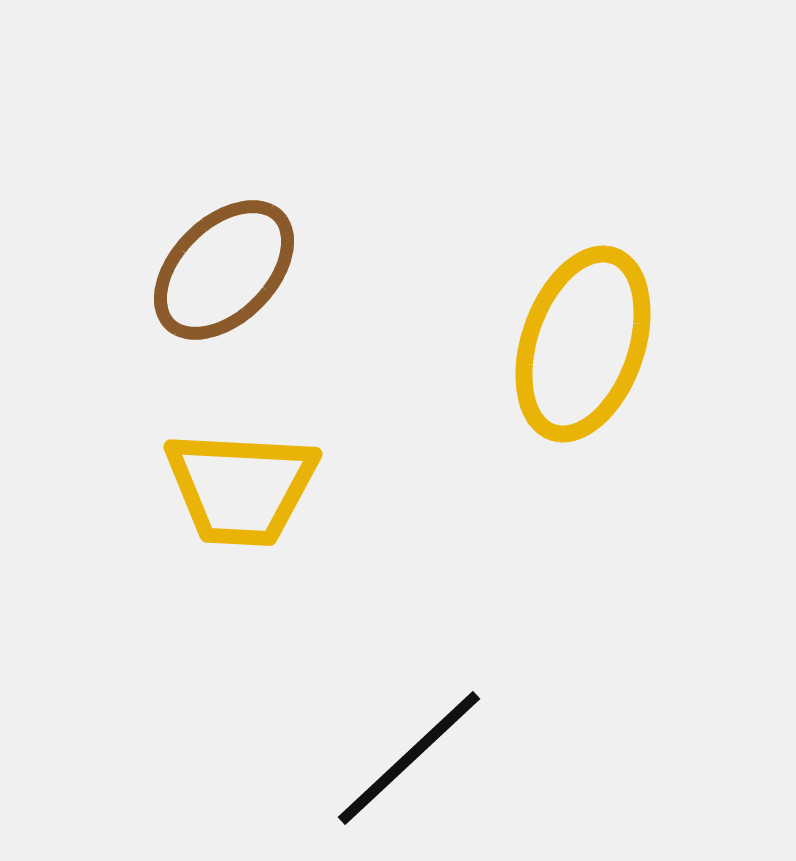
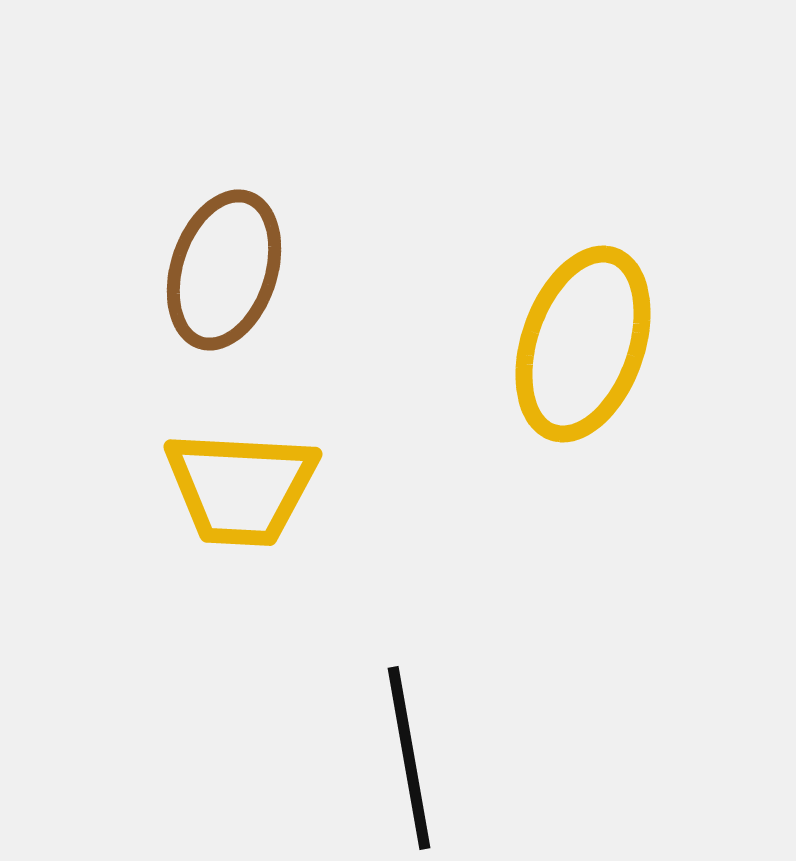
brown ellipse: rotated 27 degrees counterclockwise
black line: rotated 57 degrees counterclockwise
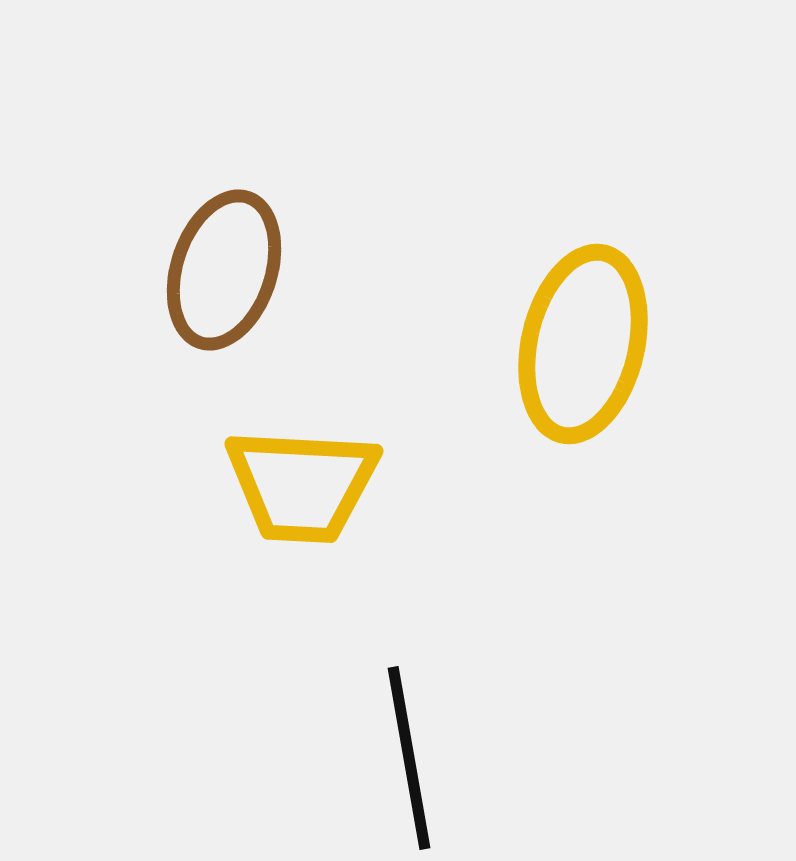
yellow ellipse: rotated 6 degrees counterclockwise
yellow trapezoid: moved 61 px right, 3 px up
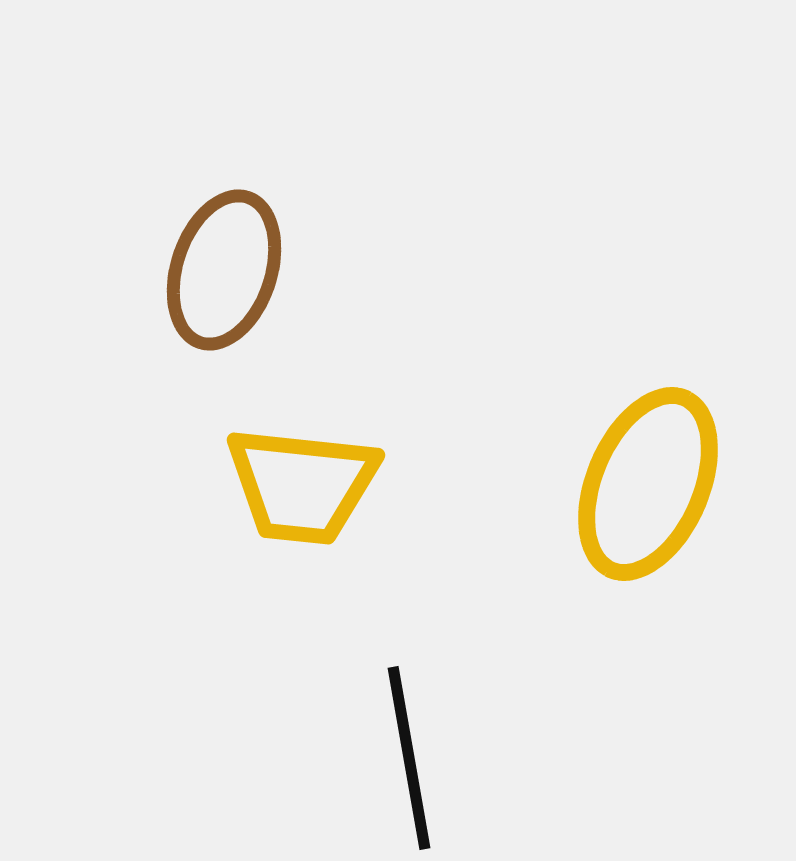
yellow ellipse: moved 65 px right, 140 px down; rotated 10 degrees clockwise
yellow trapezoid: rotated 3 degrees clockwise
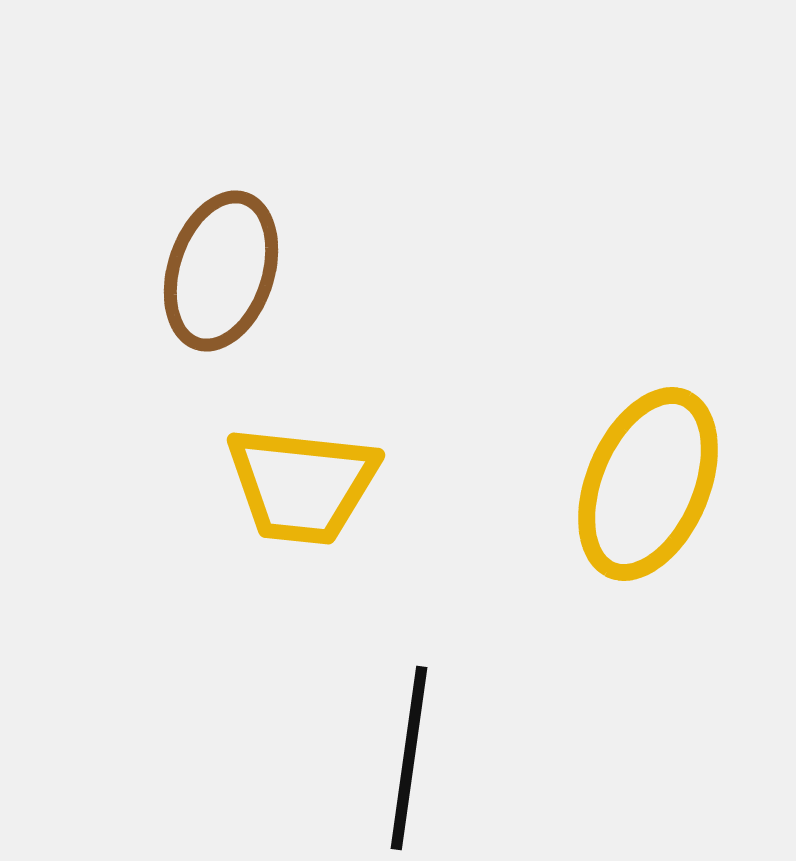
brown ellipse: moved 3 px left, 1 px down
black line: rotated 18 degrees clockwise
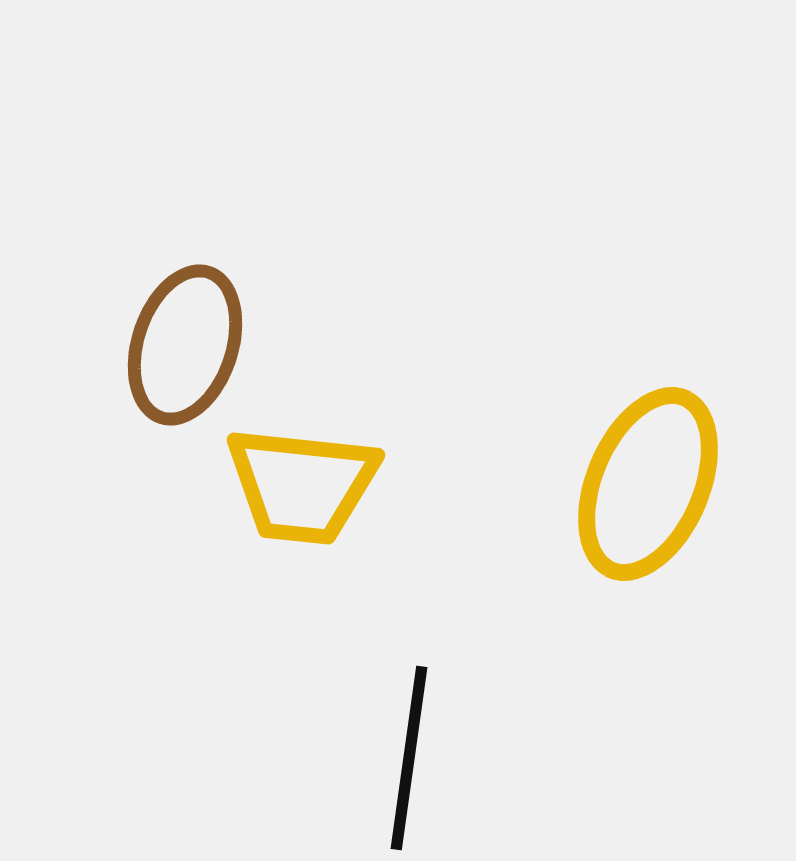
brown ellipse: moved 36 px left, 74 px down
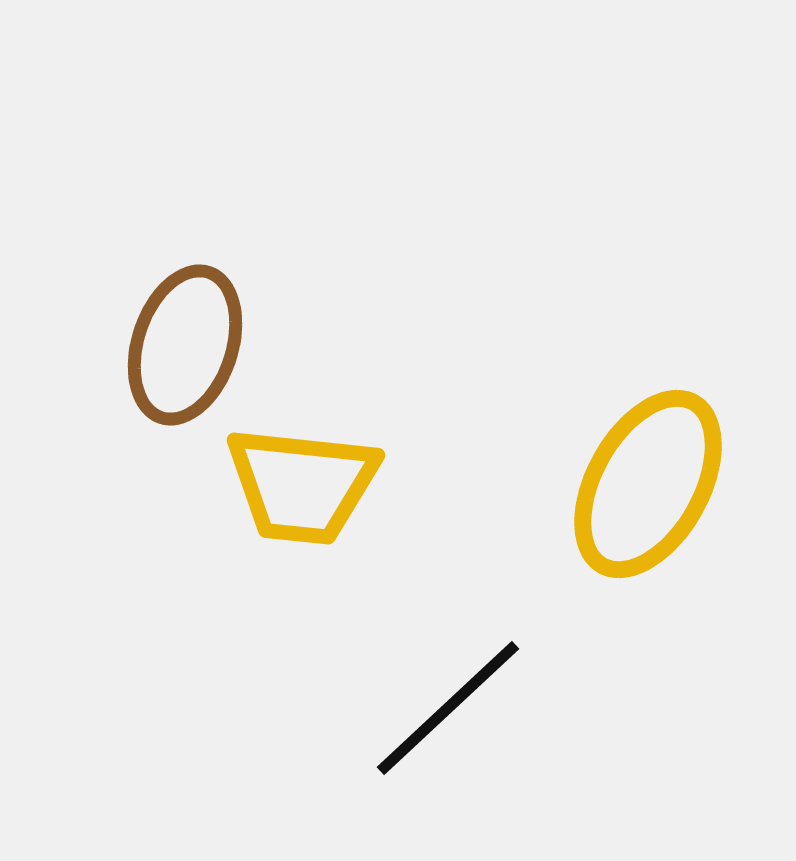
yellow ellipse: rotated 6 degrees clockwise
black line: moved 39 px right, 50 px up; rotated 39 degrees clockwise
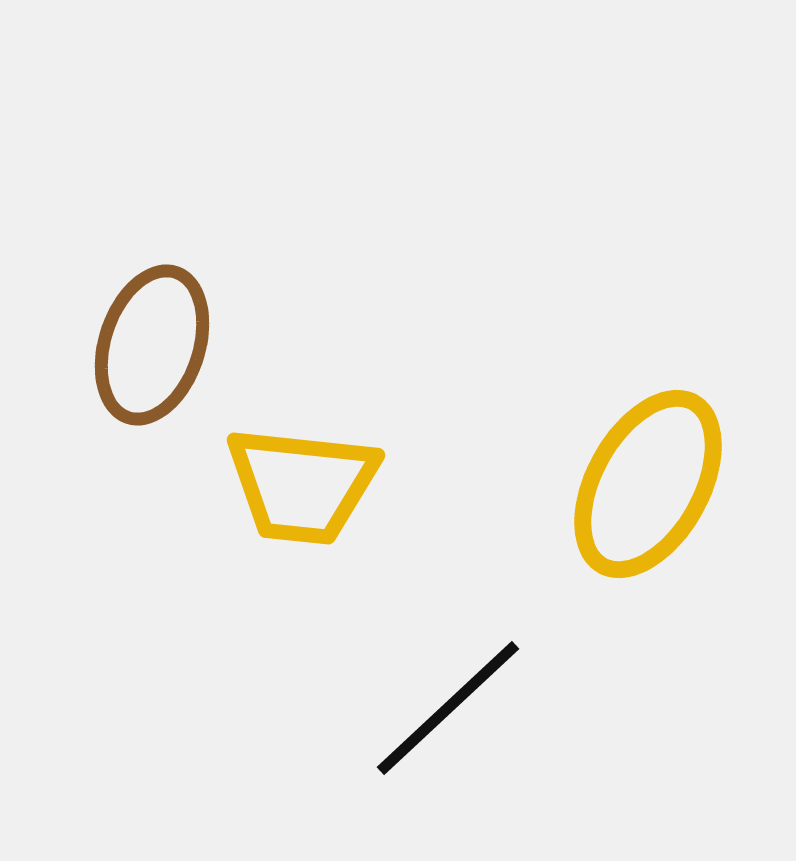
brown ellipse: moved 33 px left
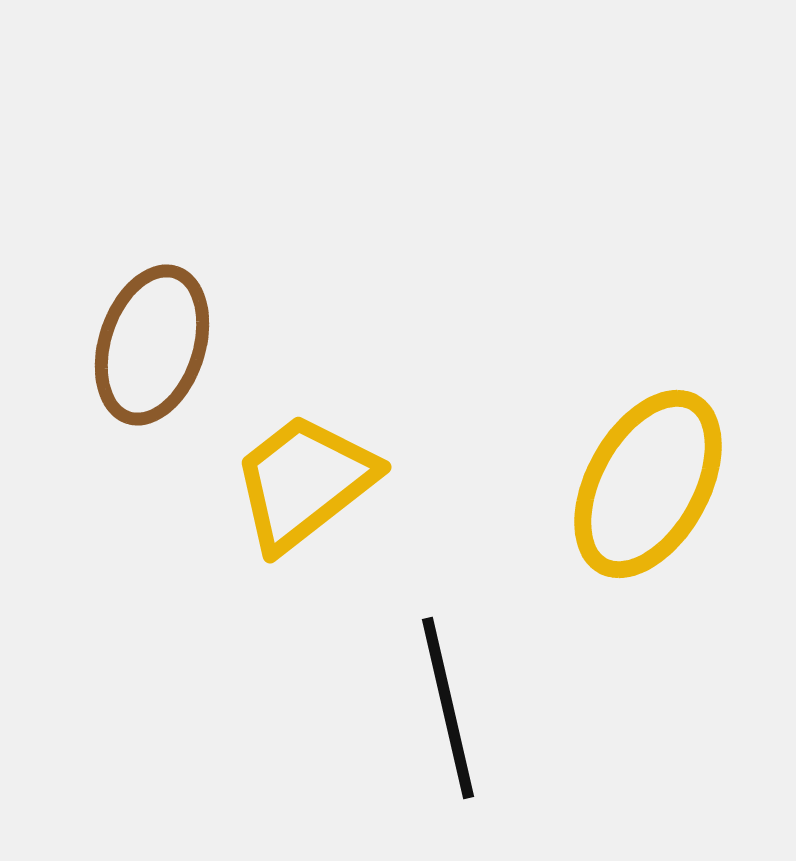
yellow trapezoid: moved 2 px right, 3 px up; rotated 136 degrees clockwise
black line: rotated 60 degrees counterclockwise
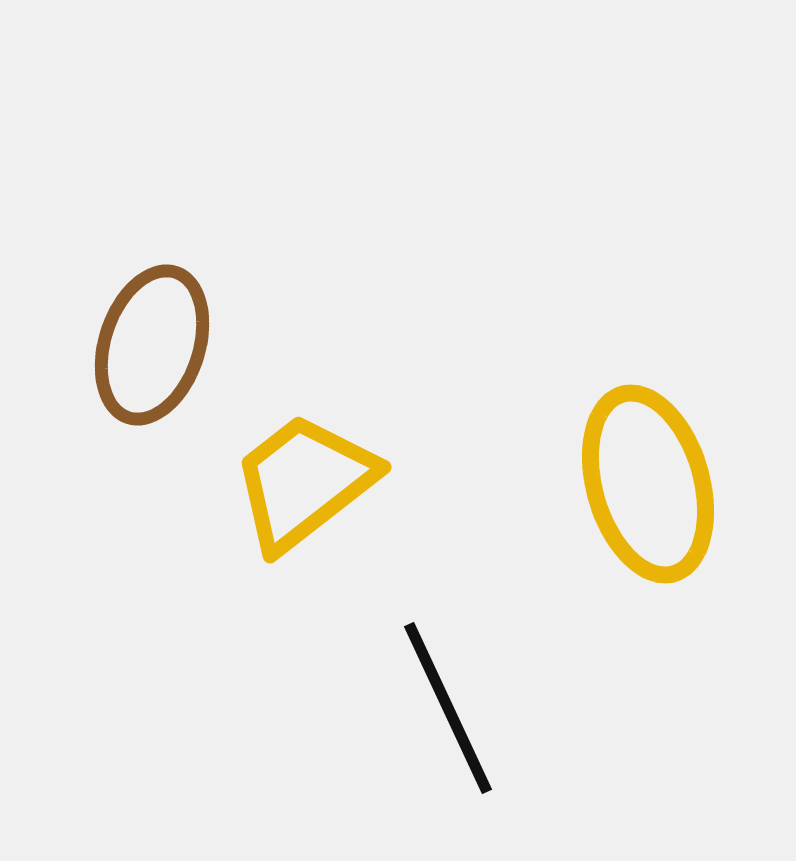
yellow ellipse: rotated 45 degrees counterclockwise
black line: rotated 12 degrees counterclockwise
